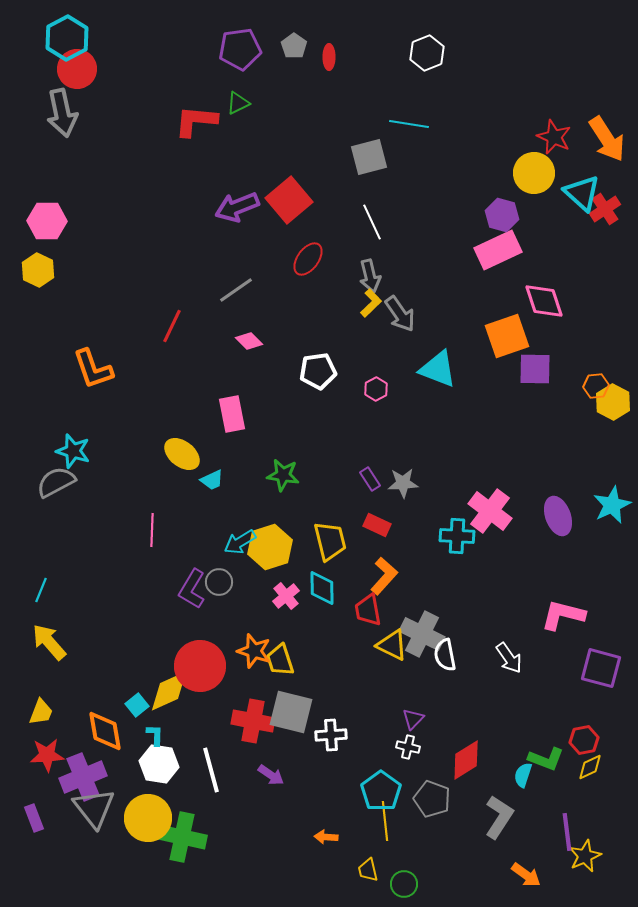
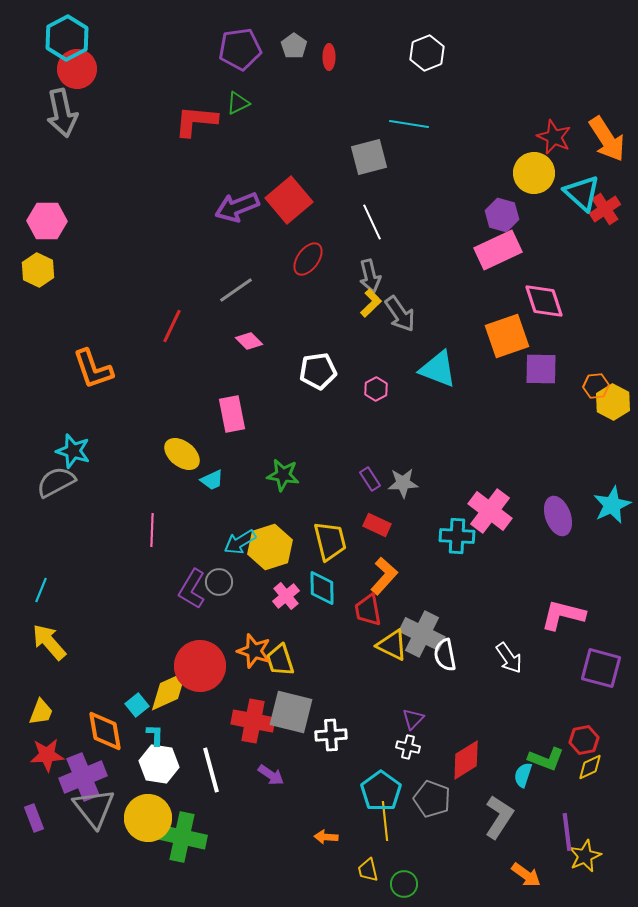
purple square at (535, 369): moved 6 px right
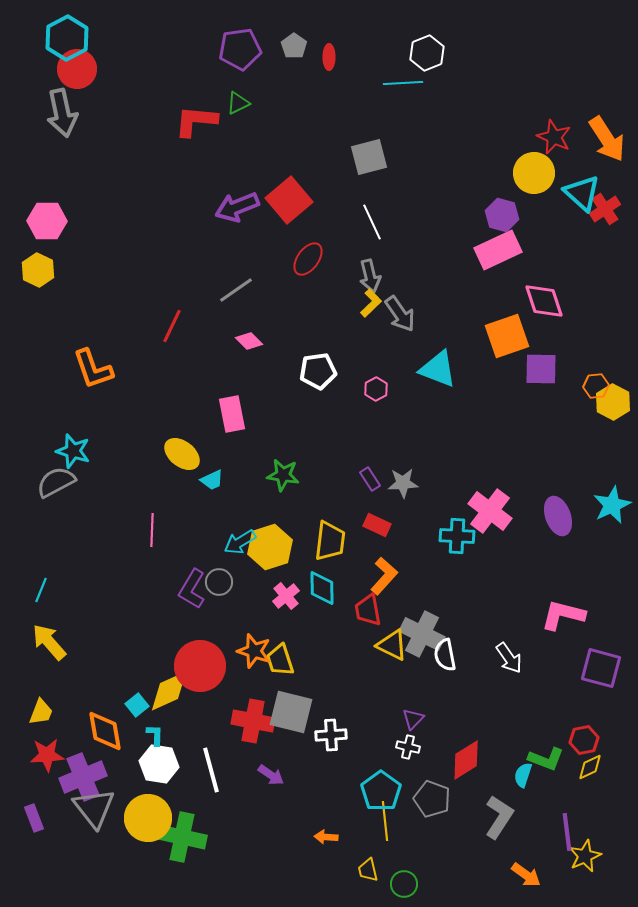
cyan line at (409, 124): moved 6 px left, 41 px up; rotated 12 degrees counterclockwise
yellow trapezoid at (330, 541): rotated 21 degrees clockwise
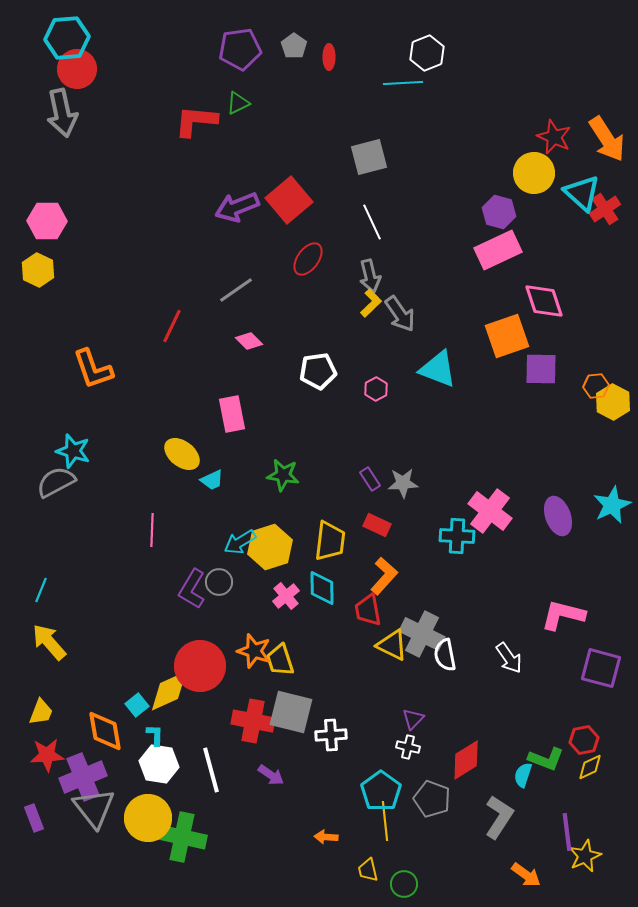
cyan hexagon at (67, 38): rotated 24 degrees clockwise
purple hexagon at (502, 215): moved 3 px left, 3 px up
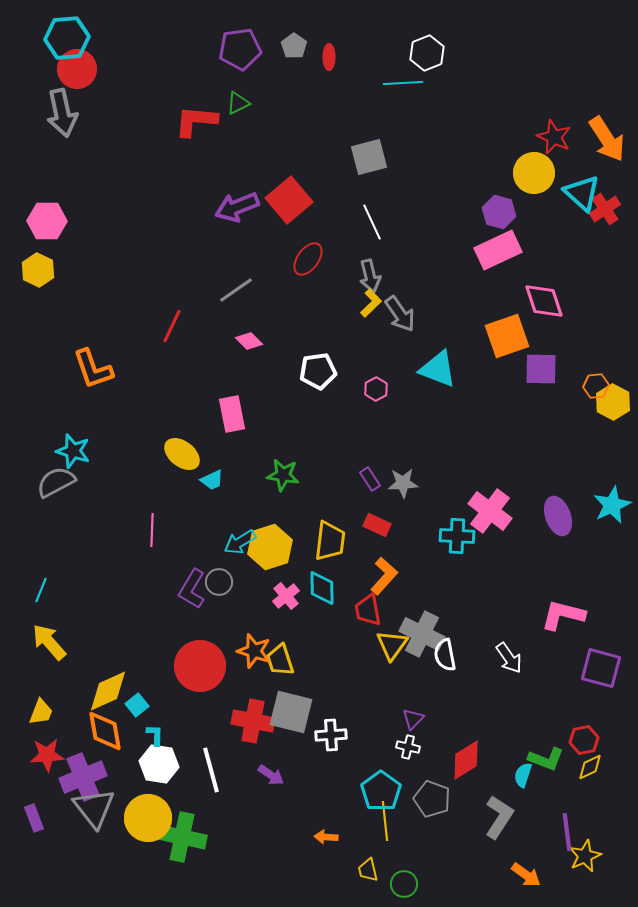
yellow triangle at (392, 645): rotated 40 degrees clockwise
yellow diamond at (169, 691): moved 61 px left
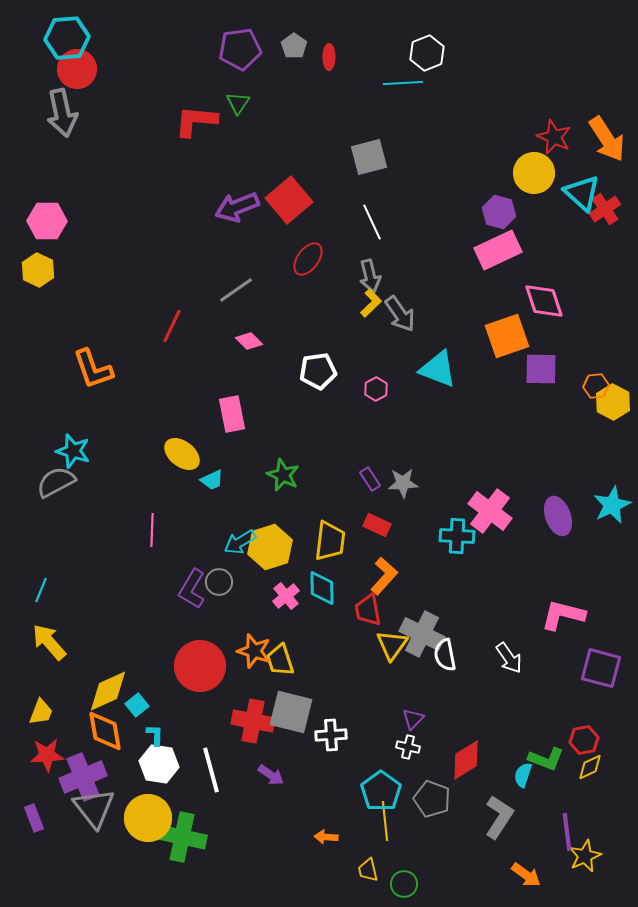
green triangle at (238, 103): rotated 30 degrees counterclockwise
green star at (283, 475): rotated 16 degrees clockwise
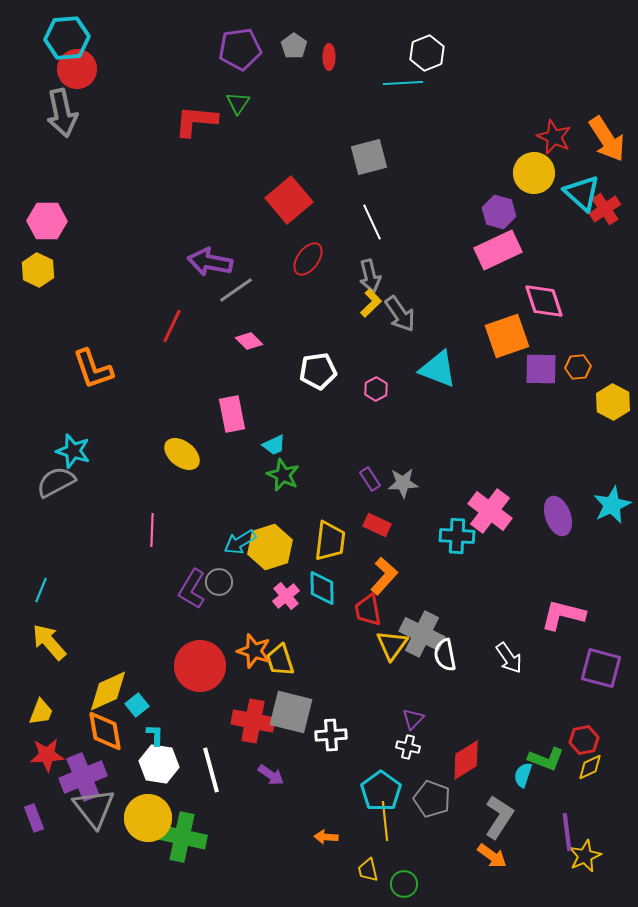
purple arrow at (237, 207): moved 27 px left, 55 px down; rotated 33 degrees clockwise
orange hexagon at (596, 386): moved 18 px left, 19 px up
cyan trapezoid at (212, 480): moved 62 px right, 35 px up
orange arrow at (526, 875): moved 34 px left, 19 px up
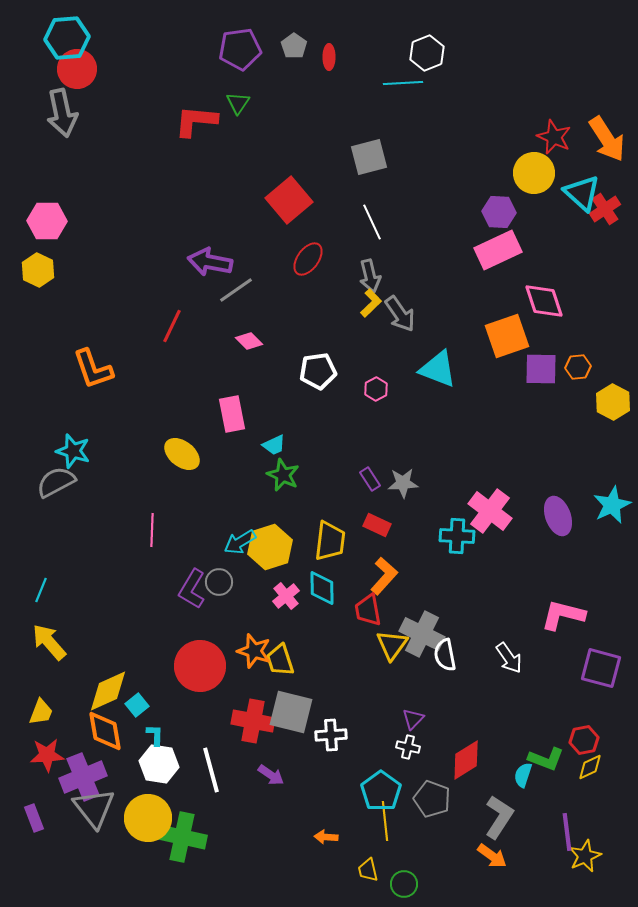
purple hexagon at (499, 212): rotated 12 degrees counterclockwise
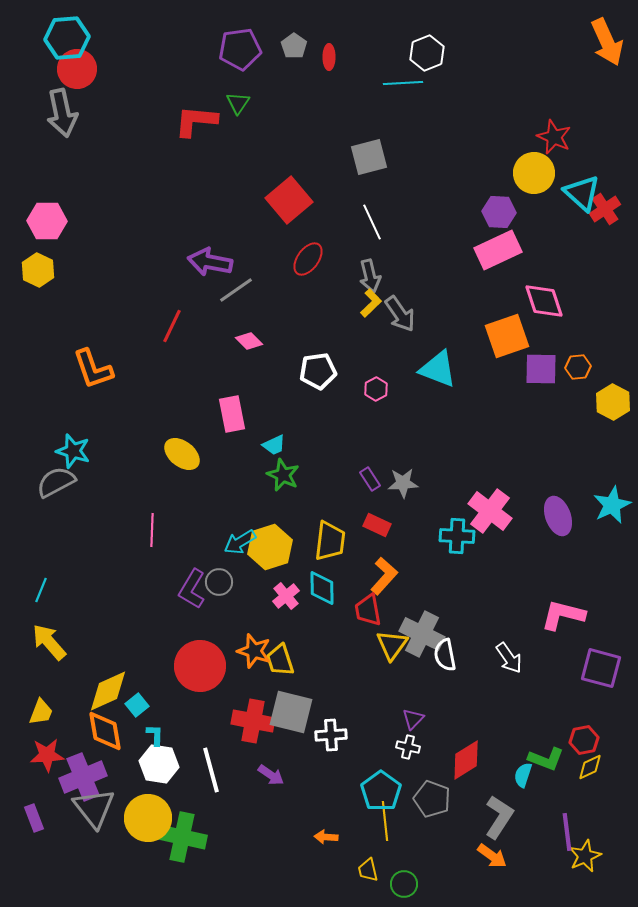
orange arrow at (607, 139): moved 97 px up; rotated 9 degrees clockwise
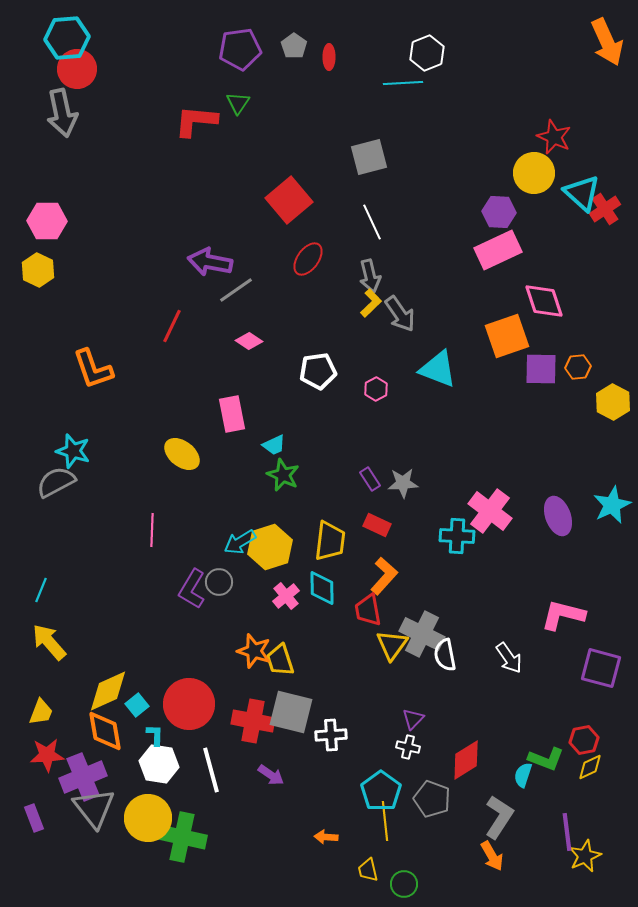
pink diamond at (249, 341): rotated 12 degrees counterclockwise
red circle at (200, 666): moved 11 px left, 38 px down
orange arrow at (492, 856): rotated 24 degrees clockwise
